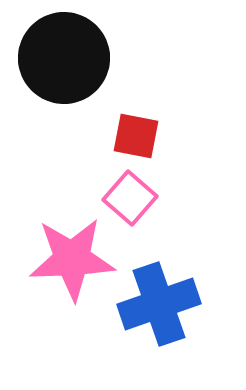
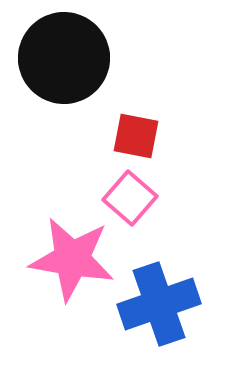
pink star: rotated 12 degrees clockwise
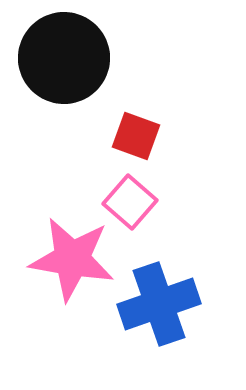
red square: rotated 9 degrees clockwise
pink square: moved 4 px down
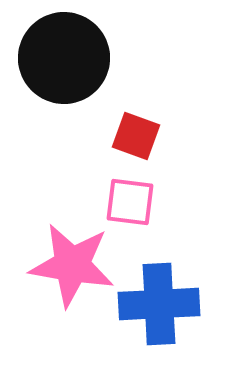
pink square: rotated 34 degrees counterclockwise
pink star: moved 6 px down
blue cross: rotated 16 degrees clockwise
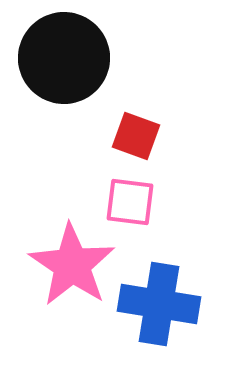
pink star: rotated 24 degrees clockwise
blue cross: rotated 12 degrees clockwise
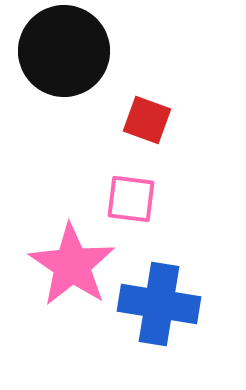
black circle: moved 7 px up
red square: moved 11 px right, 16 px up
pink square: moved 1 px right, 3 px up
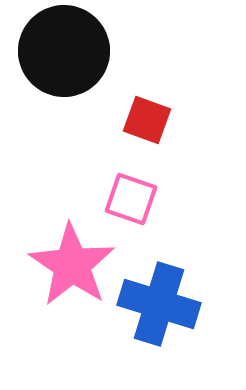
pink square: rotated 12 degrees clockwise
blue cross: rotated 8 degrees clockwise
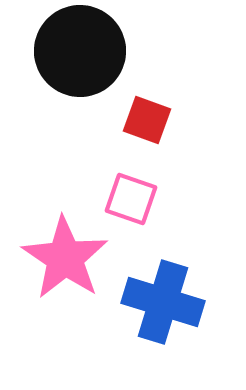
black circle: moved 16 px right
pink star: moved 7 px left, 7 px up
blue cross: moved 4 px right, 2 px up
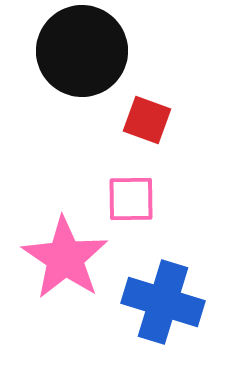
black circle: moved 2 px right
pink square: rotated 20 degrees counterclockwise
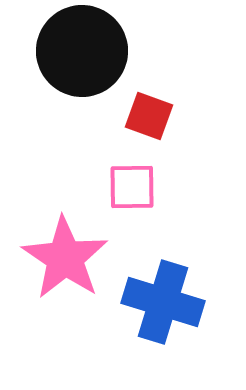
red square: moved 2 px right, 4 px up
pink square: moved 1 px right, 12 px up
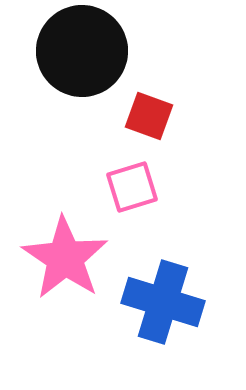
pink square: rotated 16 degrees counterclockwise
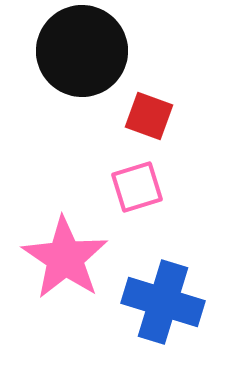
pink square: moved 5 px right
